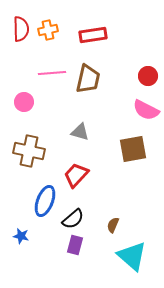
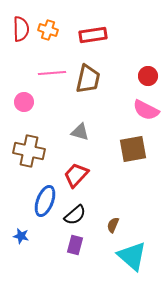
orange cross: rotated 30 degrees clockwise
black semicircle: moved 2 px right, 4 px up
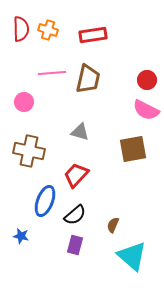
red circle: moved 1 px left, 4 px down
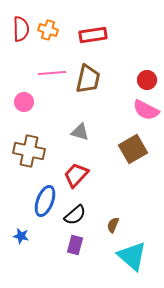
brown square: rotated 20 degrees counterclockwise
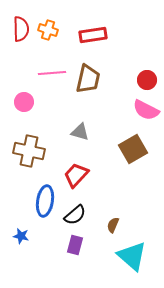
blue ellipse: rotated 12 degrees counterclockwise
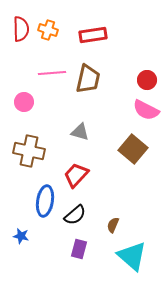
brown square: rotated 20 degrees counterclockwise
purple rectangle: moved 4 px right, 4 px down
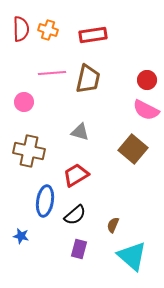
red trapezoid: rotated 16 degrees clockwise
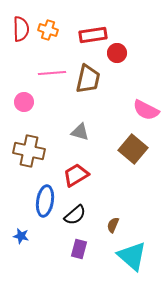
red circle: moved 30 px left, 27 px up
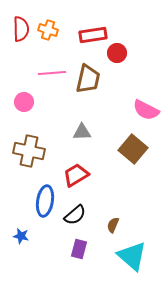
gray triangle: moved 2 px right; rotated 18 degrees counterclockwise
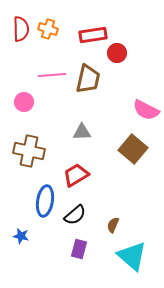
orange cross: moved 1 px up
pink line: moved 2 px down
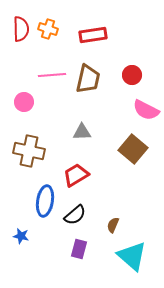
red circle: moved 15 px right, 22 px down
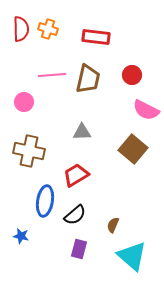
red rectangle: moved 3 px right, 2 px down; rotated 16 degrees clockwise
